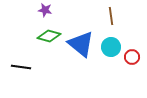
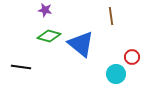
cyan circle: moved 5 px right, 27 px down
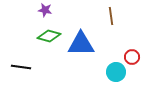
blue triangle: rotated 40 degrees counterclockwise
cyan circle: moved 2 px up
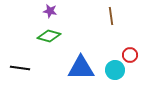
purple star: moved 5 px right, 1 px down
blue triangle: moved 24 px down
red circle: moved 2 px left, 2 px up
black line: moved 1 px left, 1 px down
cyan circle: moved 1 px left, 2 px up
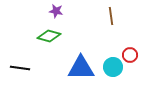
purple star: moved 6 px right
cyan circle: moved 2 px left, 3 px up
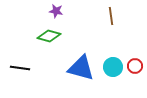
red circle: moved 5 px right, 11 px down
blue triangle: rotated 16 degrees clockwise
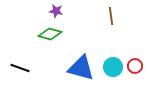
green diamond: moved 1 px right, 2 px up
black line: rotated 12 degrees clockwise
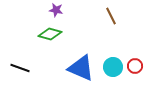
purple star: moved 1 px up
brown line: rotated 18 degrees counterclockwise
blue triangle: rotated 8 degrees clockwise
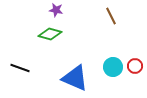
blue triangle: moved 6 px left, 10 px down
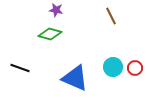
red circle: moved 2 px down
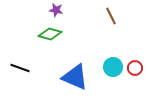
blue triangle: moved 1 px up
